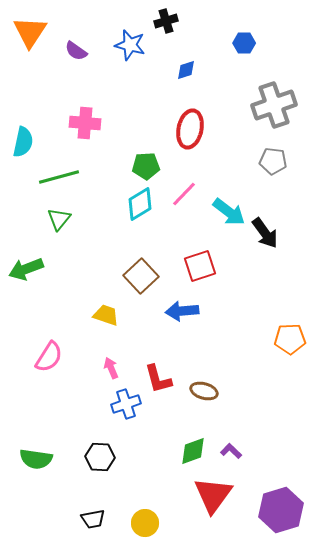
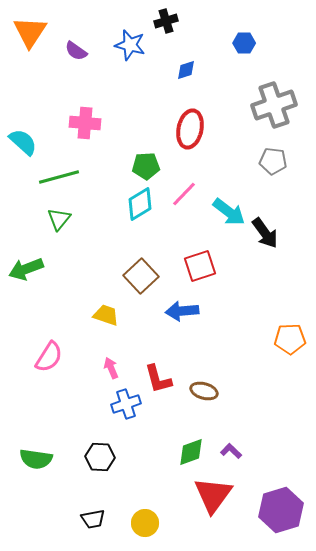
cyan semicircle: rotated 60 degrees counterclockwise
green diamond: moved 2 px left, 1 px down
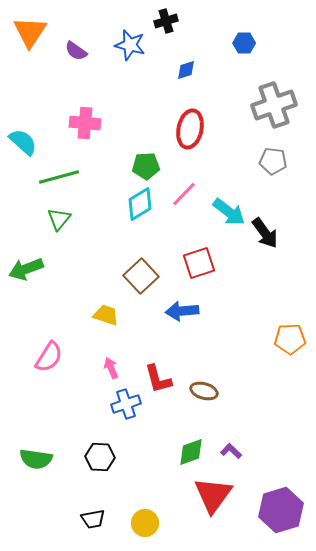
red square: moved 1 px left, 3 px up
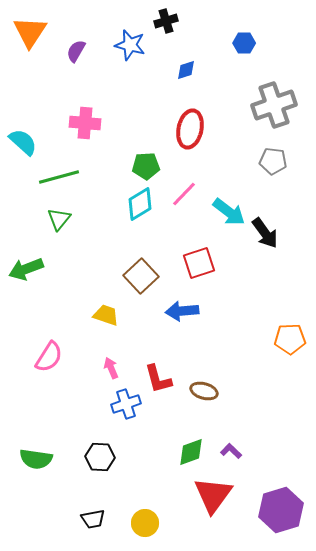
purple semicircle: rotated 85 degrees clockwise
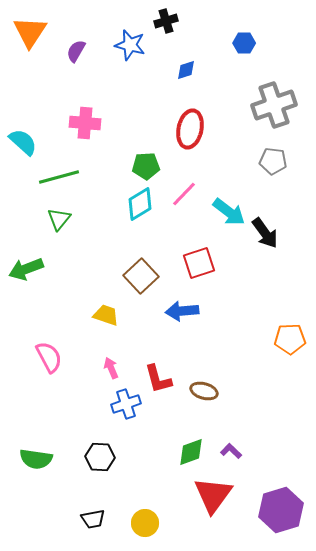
pink semicircle: rotated 60 degrees counterclockwise
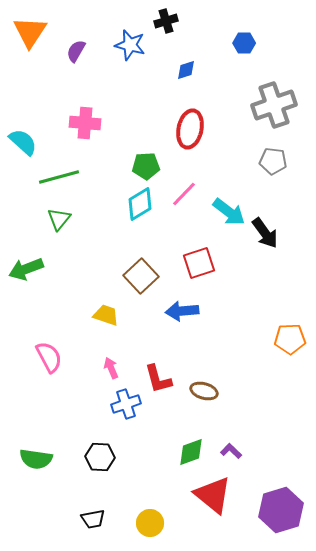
red triangle: rotated 27 degrees counterclockwise
yellow circle: moved 5 px right
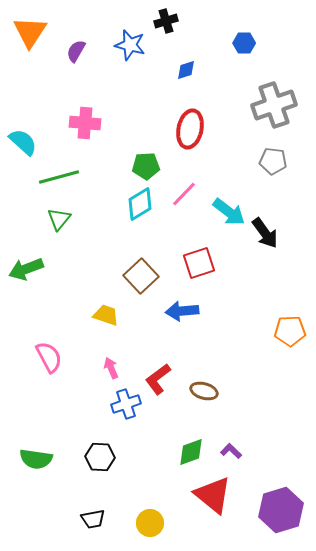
orange pentagon: moved 8 px up
red L-shape: rotated 68 degrees clockwise
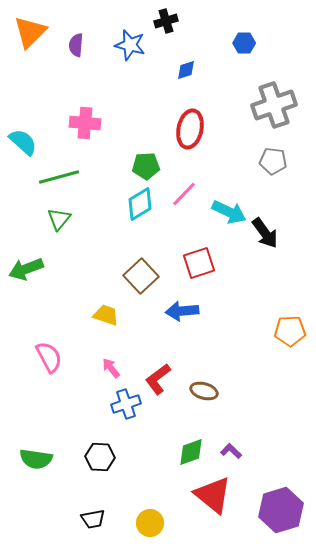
orange triangle: rotated 12 degrees clockwise
purple semicircle: moved 6 px up; rotated 25 degrees counterclockwise
cyan arrow: rotated 12 degrees counterclockwise
pink arrow: rotated 15 degrees counterclockwise
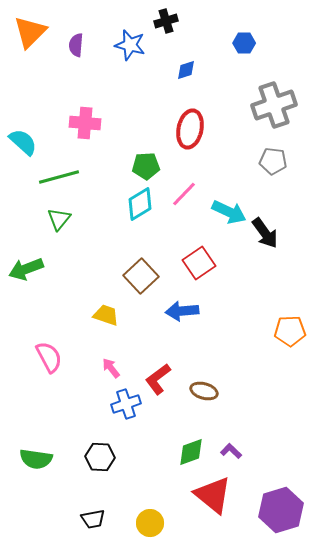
red square: rotated 16 degrees counterclockwise
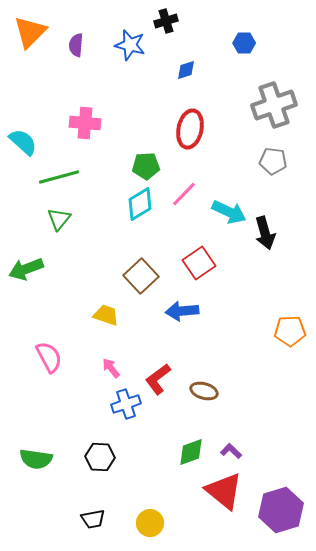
black arrow: rotated 20 degrees clockwise
red triangle: moved 11 px right, 4 px up
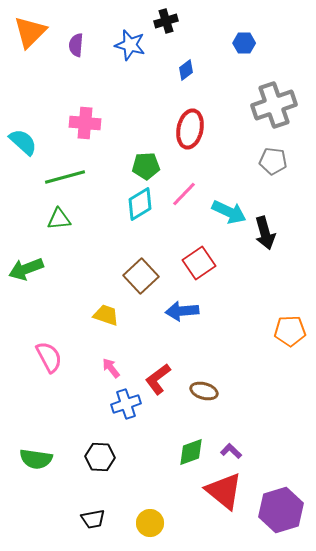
blue diamond: rotated 20 degrees counterclockwise
green line: moved 6 px right
green triangle: rotated 45 degrees clockwise
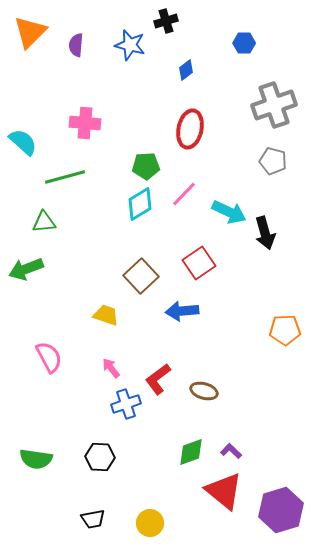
gray pentagon: rotated 8 degrees clockwise
green triangle: moved 15 px left, 3 px down
orange pentagon: moved 5 px left, 1 px up
